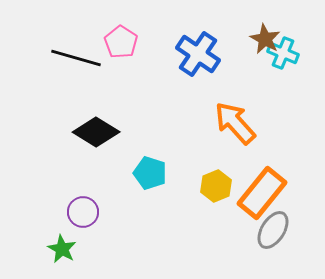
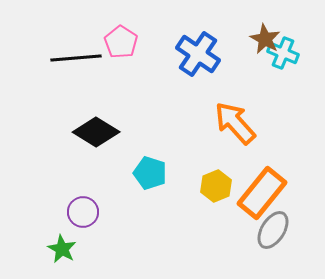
black line: rotated 21 degrees counterclockwise
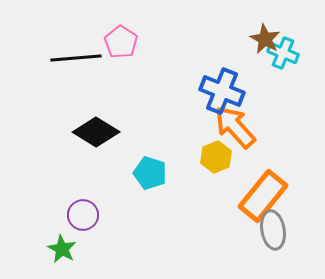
blue cross: moved 24 px right, 37 px down; rotated 12 degrees counterclockwise
orange arrow: moved 4 px down
yellow hexagon: moved 29 px up
orange rectangle: moved 1 px right, 3 px down
purple circle: moved 3 px down
gray ellipse: rotated 42 degrees counterclockwise
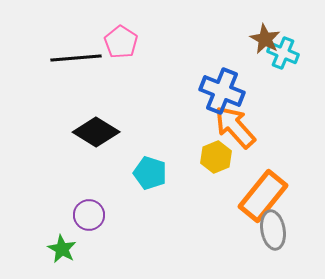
purple circle: moved 6 px right
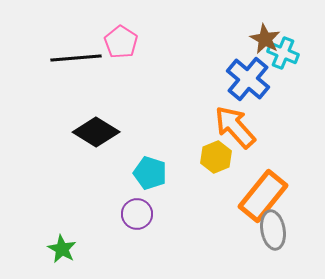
blue cross: moved 26 px right, 12 px up; rotated 18 degrees clockwise
purple circle: moved 48 px right, 1 px up
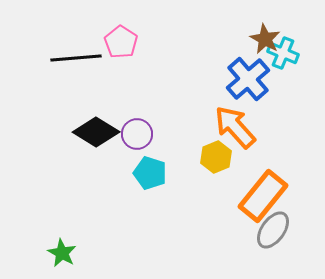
blue cross: rotated 9 degrees clockwise
purple circle: moved 80 px up
gray ellipse: rotated 45 degrees clockwise
green star: moved 4 px down
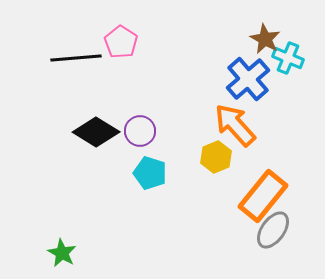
cyan cross: moved 5 px right, 5 px down
orange arrow: moved 2 px up
purple circle: moved 3 px right, 3 px up
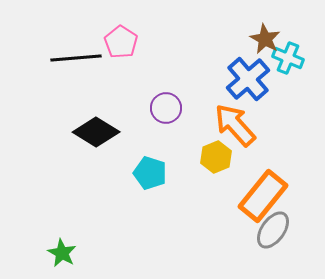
purple circle: moved 26 px right, 23 px up
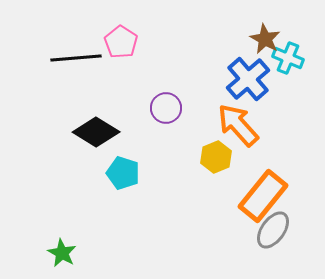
orange arrow: moved 3 px right
cyan pentagon: moved 27 px left
